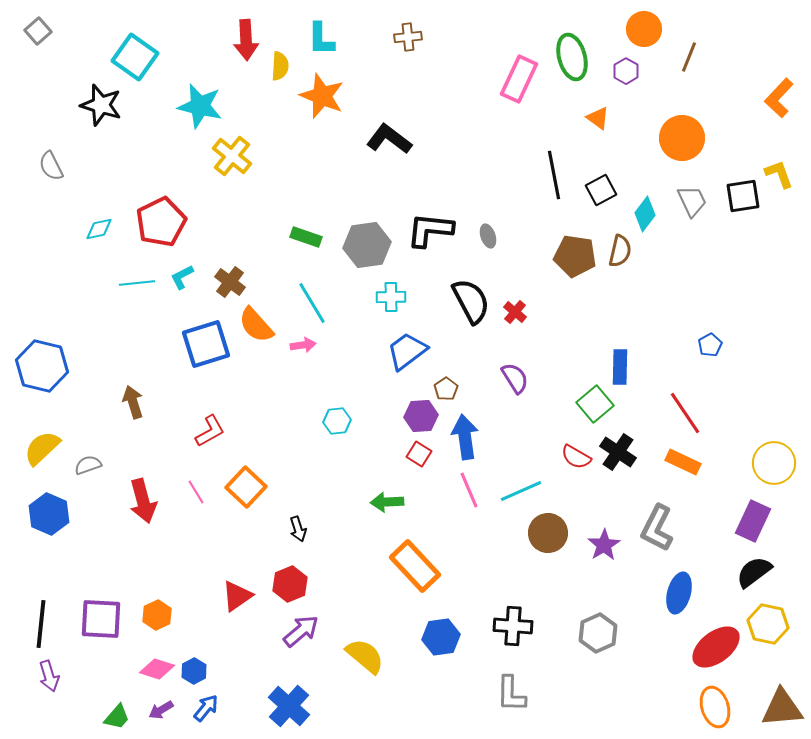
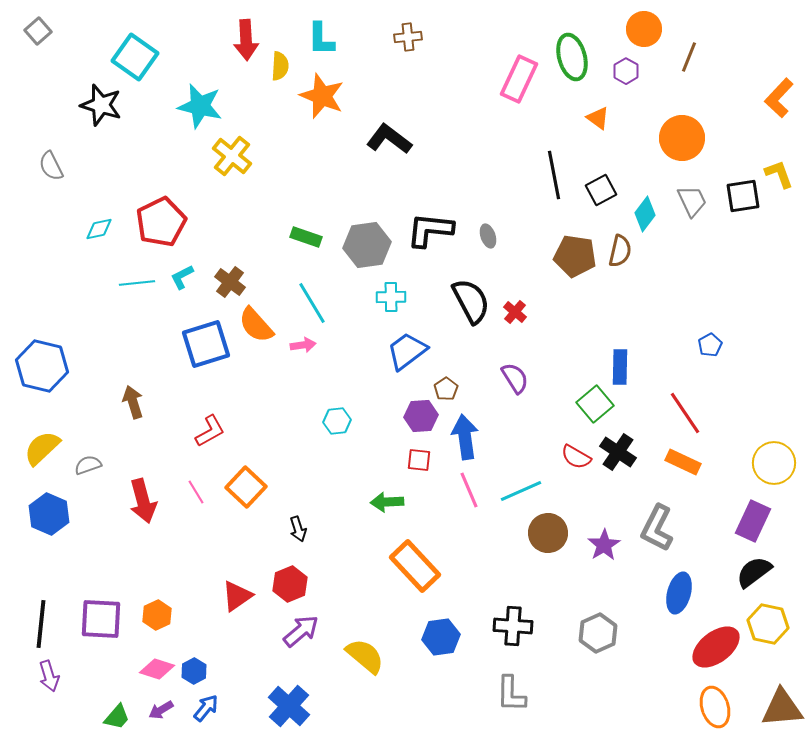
red square at (419, 454): moved 6 px down; rotated 25 degrees counterclockwise
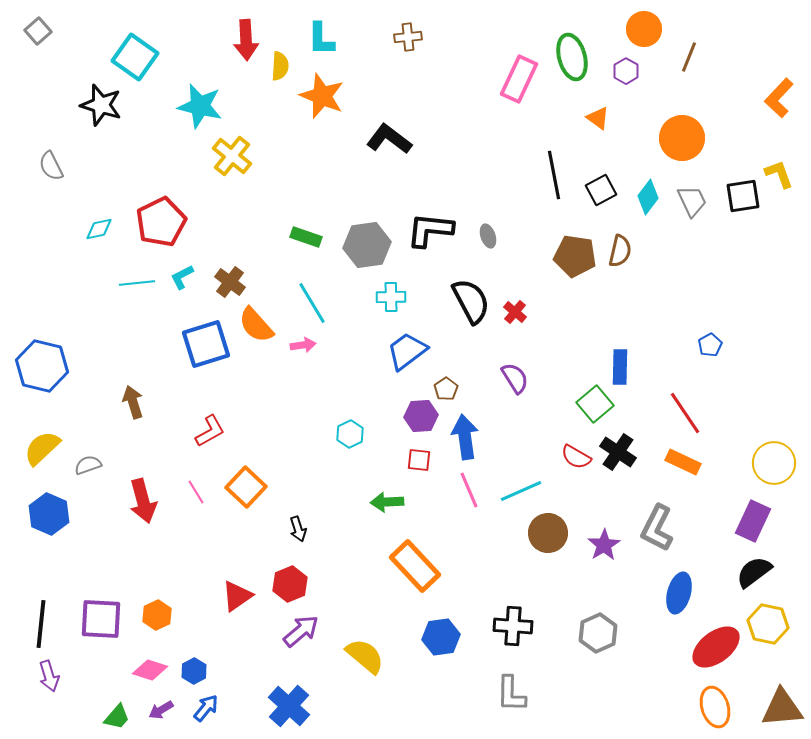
cyan diamond at (645, 214): moved 3 px right, 17 px up
cyan hexagon at (337, 421): moved 13 px right, 13 px down; rotated 20 degrees counterclockwise
pink diamond at (157, 669): moved 7 px left, 1 px down
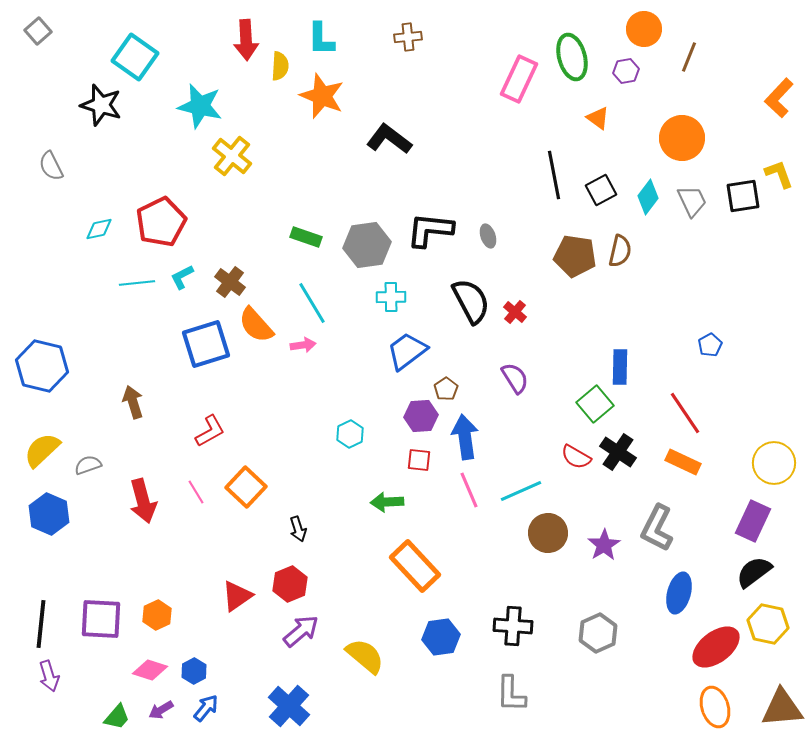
purple hexagon at (626, 71): rotated 20 degrees clockwise
yellow semicircle at (42, 448): moved 2 px down
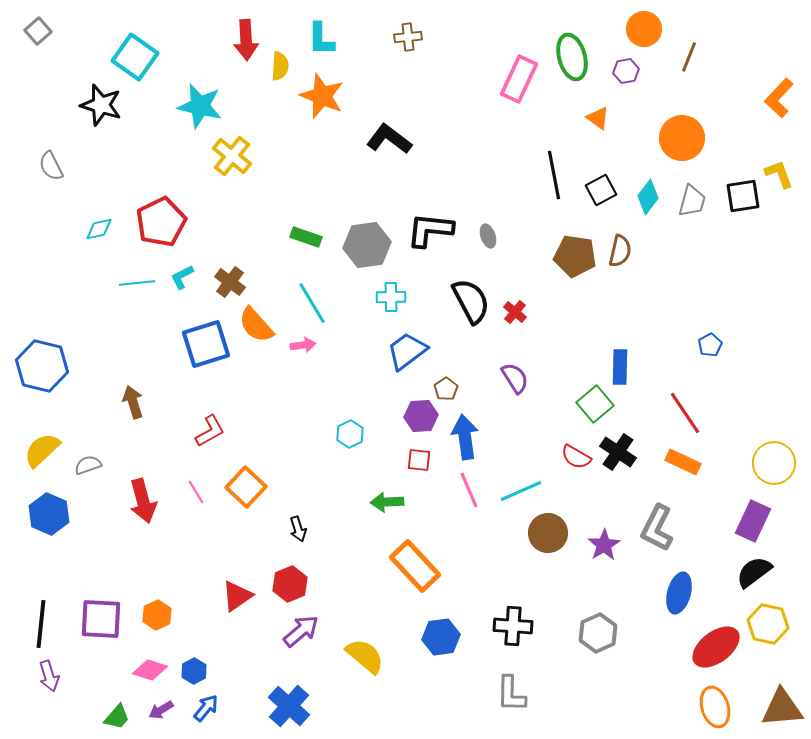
gray trapezoid at (692, 201): rotated 40 degrees clockwise
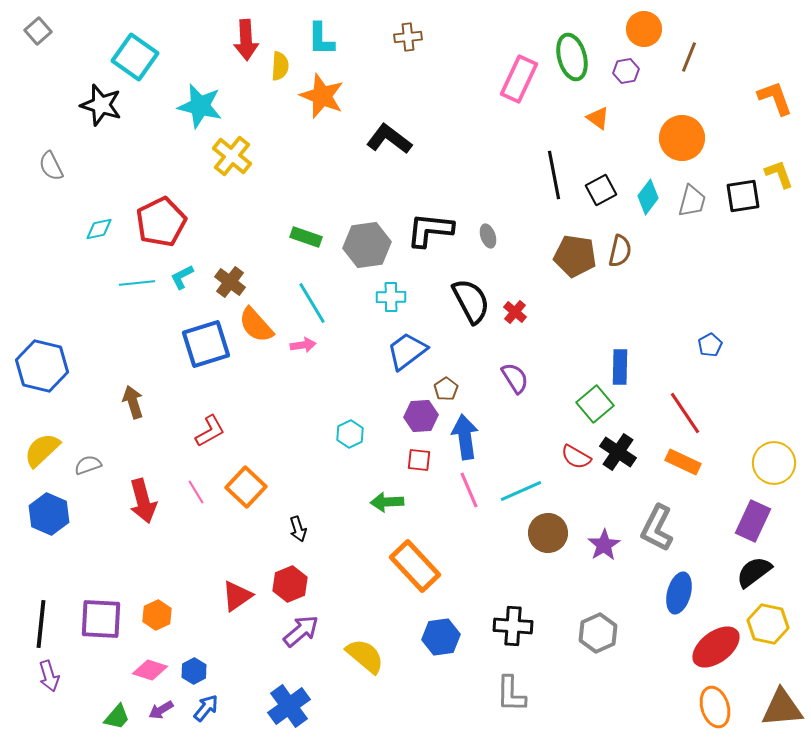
orange L-shape at (779, 98): moved 4 px left; rotated 117 degrees clockwise
blue cross at (289, 706): rotated 12 degrees clockwise
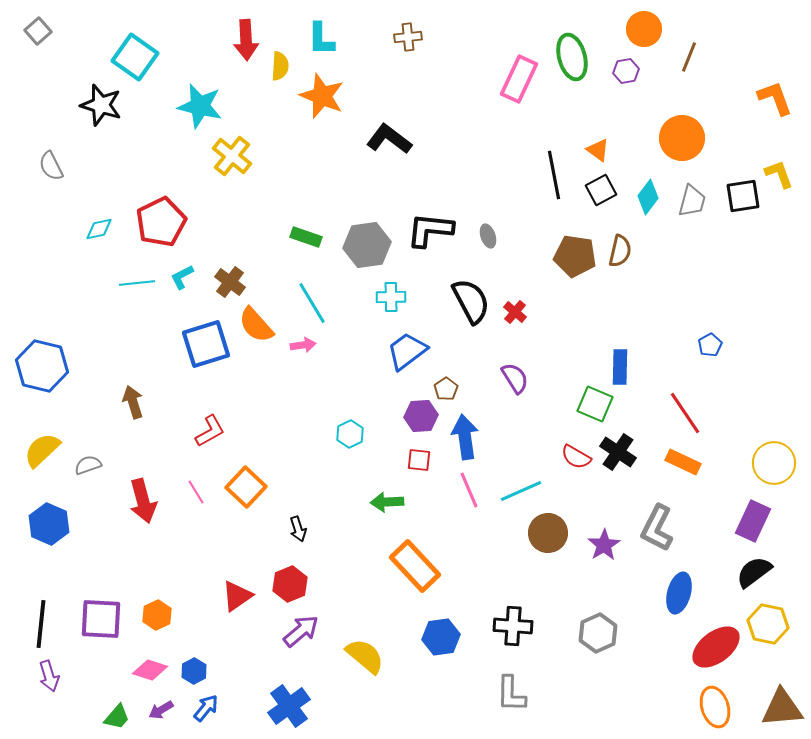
orange triangle at (598, 118): moved 32 px down
green square at (595, 404): rotated 27 degrees counterclockwise
blue hexagon at (49, 514): moved 10 px down
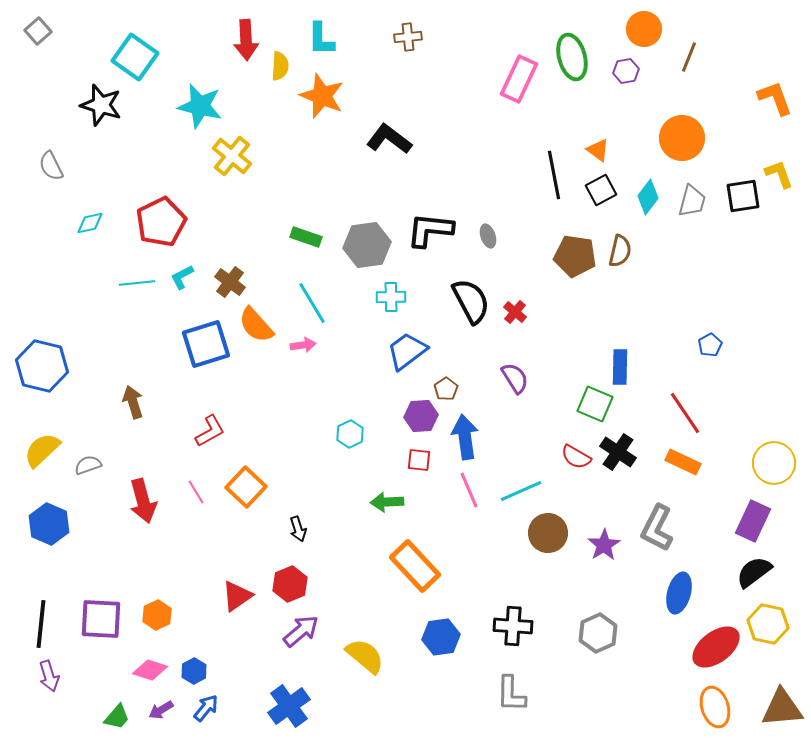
cyan diamond at (99, 229): moved 9 px left, 6 px up
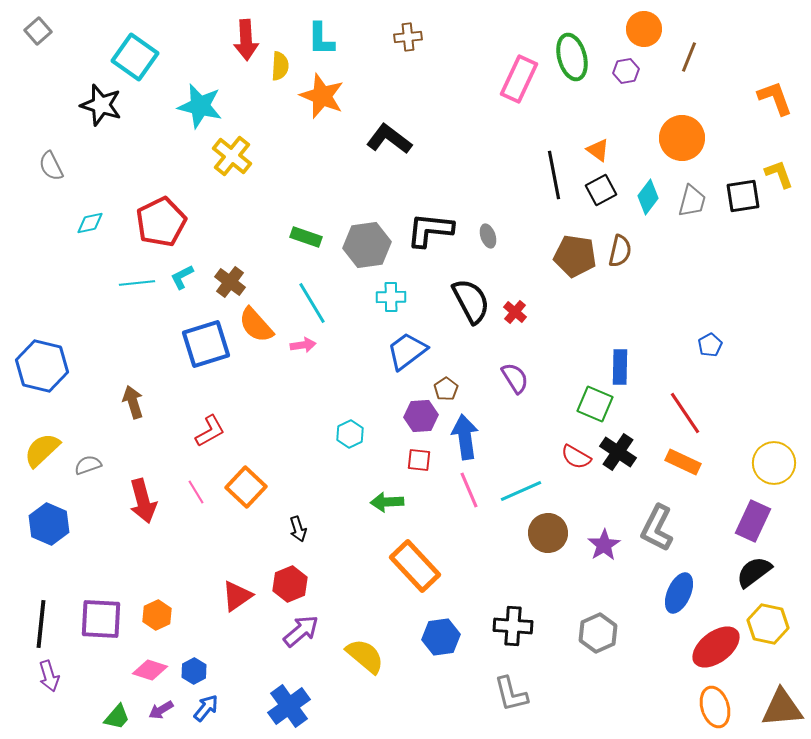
blue ellipse at (679, 593): rotated 9 degrees clockwise
gray L-shape at (511, 694): rotated 15 degrees counterclockwise
